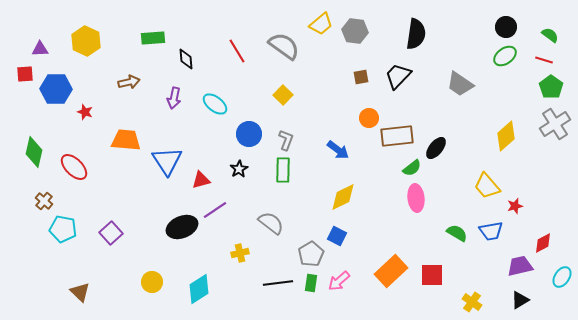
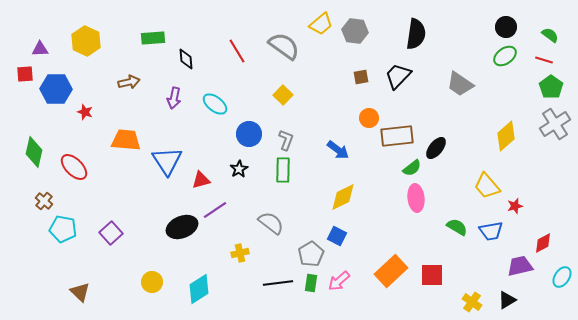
green semicircle at (457, 233): moved 6 px up
black triangle at (520, 300): moved 13 px left
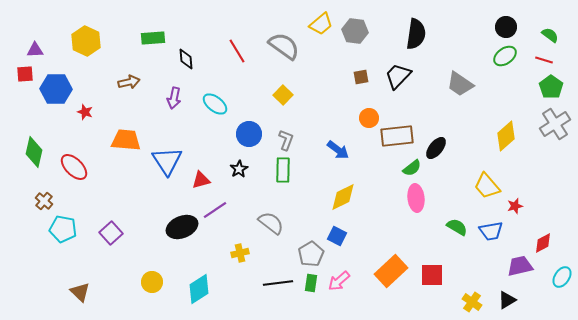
purple triangle at (40, 49): moved 5 px left, 1 px down
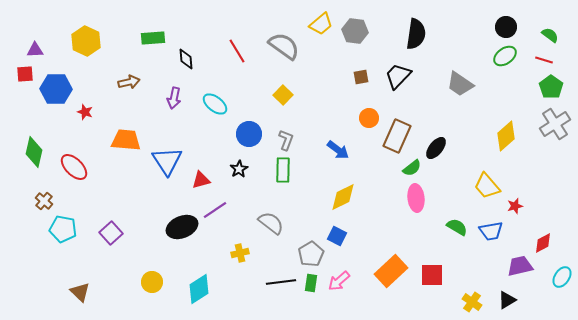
brown rectangle at (397, 136): rotated 60 degrees counterclockwise
black line at (278, 283): moved 3 px right, 1 px up
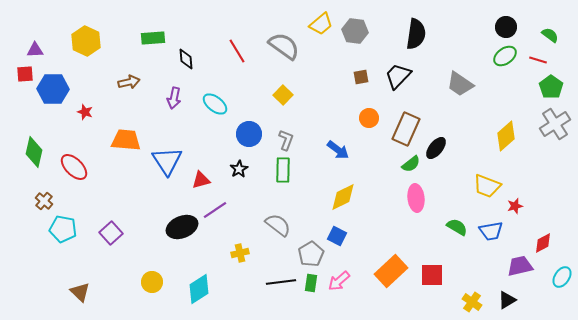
red line at (544, 60): moved 6 px left
blue hexagon at (56, 89): moved 3 px left
brown rectangle at (397, 136): moved 9 px right, 7 px up
green semicircle at (412, 168): moved 1 px left, 4 px up
yellow trapezoid at (487, 186): rotated 28 degrees counterclockwise
gray semicircle at (271, 223): moved 7 px right, 2 px down
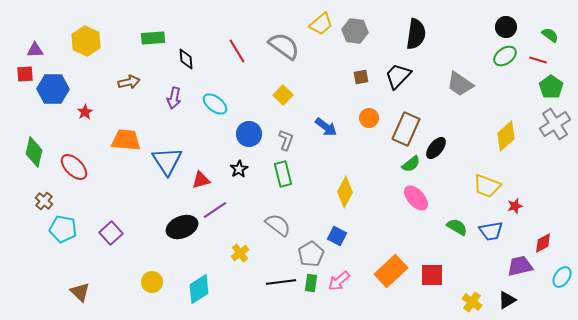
red star at (85, 112): rotated 21 degrees clockwise
blue arrow at (338, 150): moved 12 px left, 23 px up
green rectangle at (283, 170): moved 4 px down; rotated 15 degrees counterclockwise
yellow diamond at (343, 197): moved 2 px right, 5 px up; rotated 36 degrees counterclockwise
pink ellipse at (416, 198): rotated 36 degrees counterclockwise
yellow cross at (240, 253): rotated 24 degrees counterclockwise
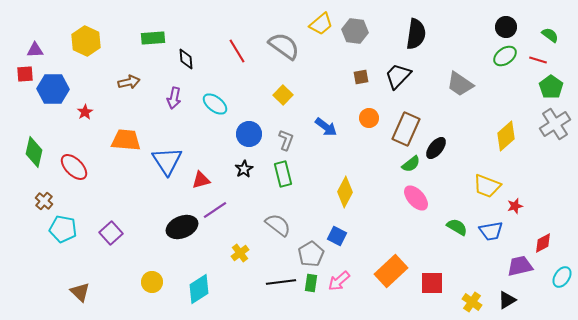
black star at (239, 169): moved 5 px right
red square at (432, 275): moved 8 px down
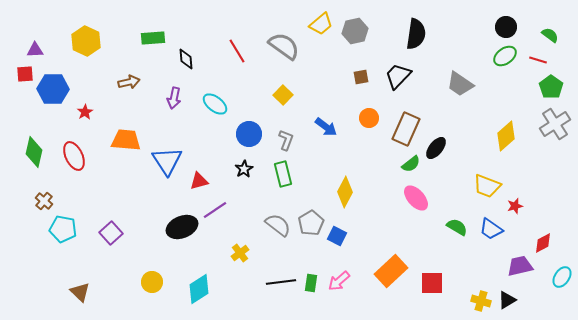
gray hexagon at (355, 31): rotated 20 degrees counterclockwise
red ellipse at (74, 167): moved 11 px up; rotated 20 degrees clockwise
red triangle at (201, 180): moved 2 px left, 1 px down
blue trapezoid at (491, 231): moved 2 px up; rotated 45 degrees clockwise
gray pentagon at (311, 254): moved 31 px up
yellow cross at (472, 302): moved 9 px right, 1 px up; rotated 18 degrees counterclockwise
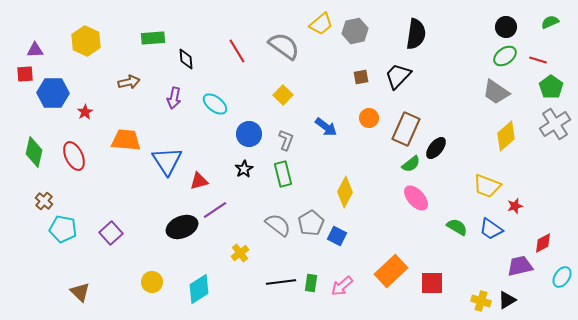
green semicircle at (550, 35): moved 13 px up; rotated 60 degrees counterclockwise
gray trapezoid at (460, 84): moved 36 px right, 8 px down
blue hexagon at (53, 89): moved 4 px down
pink arrow at (339, 281): moved 3 px right, 5 px down
